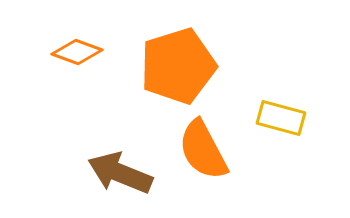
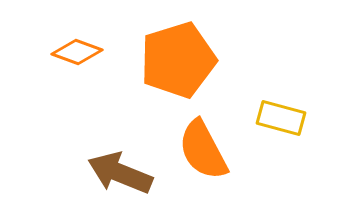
orange pentagon: moved 6 px up
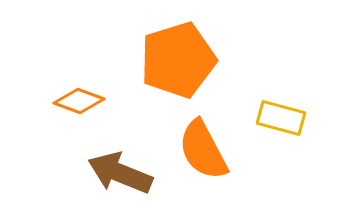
orange diamond: moved 2 px right, 49 px down
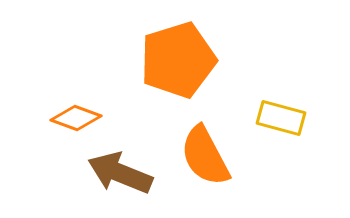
orange diamond: moved 3 px left, 17 px down
orange semicircle: moved 2 px right, 6 px down
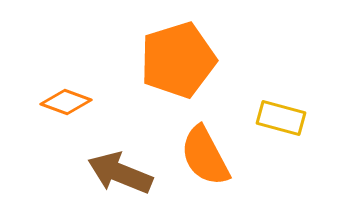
orange diamond: moved 10 px left, 16 px up
